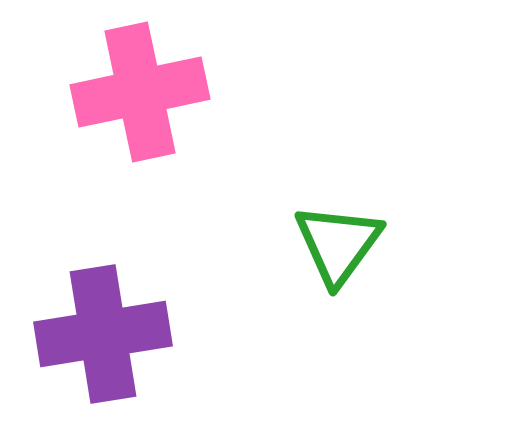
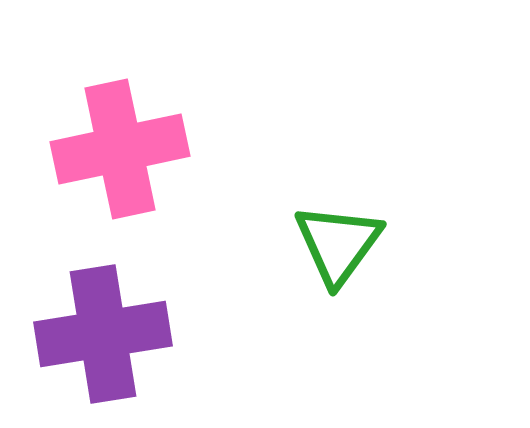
pink cross: moved 20 px left, 57 px down
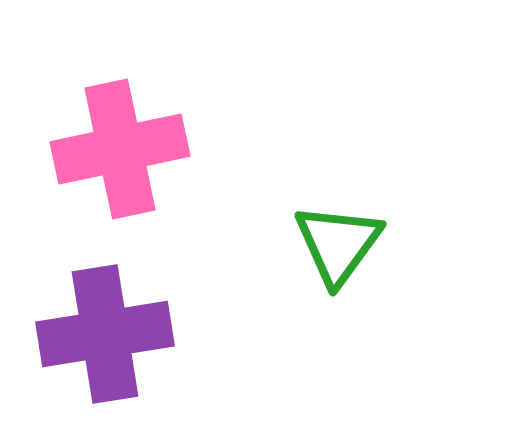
purple cross: moved 2 px right
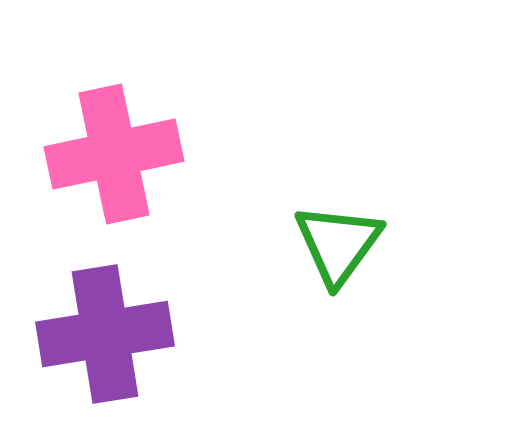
pink cross: moved 6 px left, 5 px down
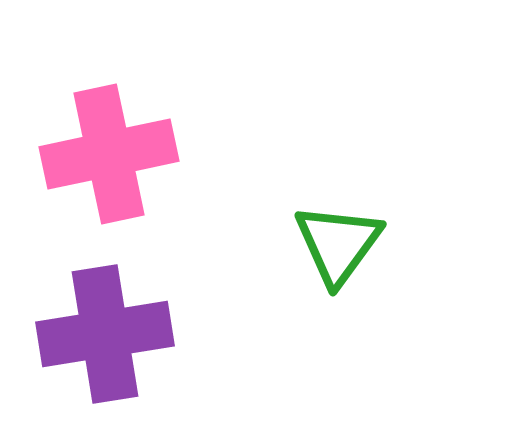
pink cross: moved 5 px left
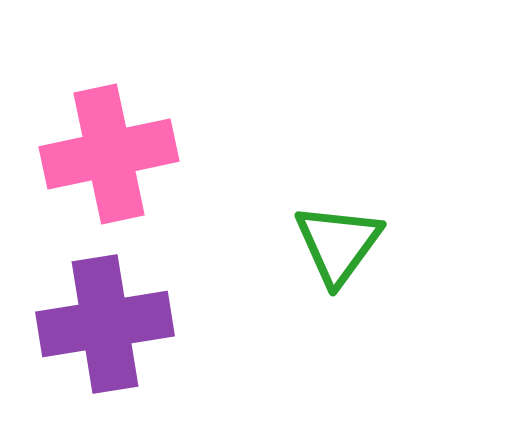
purple cross: moved 10 px up
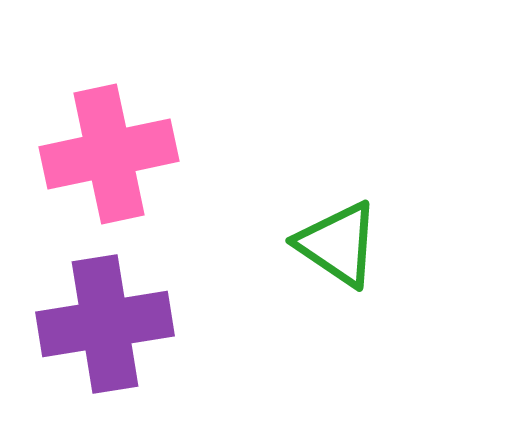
green triangle: rotated 32 degrees counterclockwise
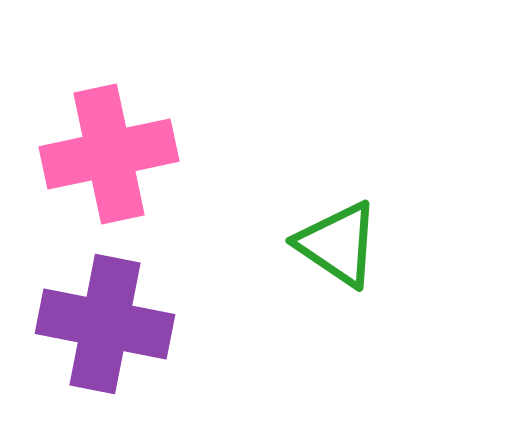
purple cross: rotated 20 degrees clockwise
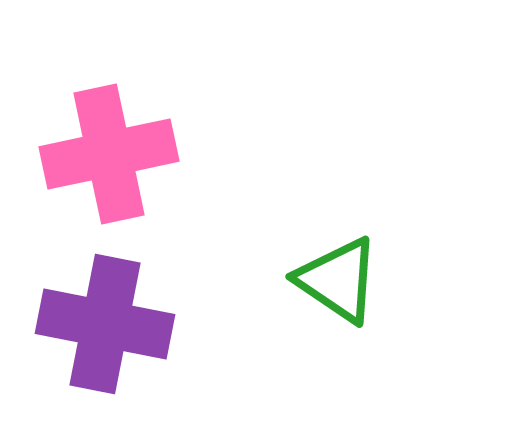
green triangle: moved 36 px down
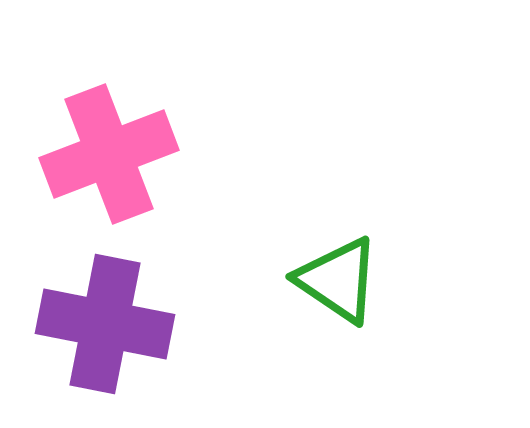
pink cross: rotated 9 degrees counterclockwise
